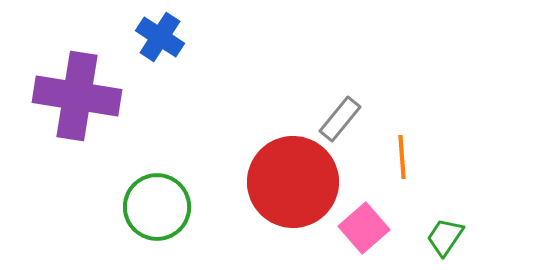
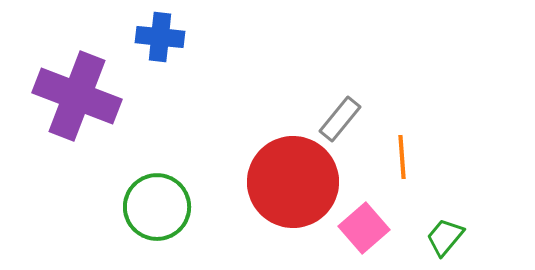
blue cross: rotated 27 degrees counterclockwise
purple cross: rotated 12 degrees clockwise
green trapezoid: rotated 6 degrees clockwise
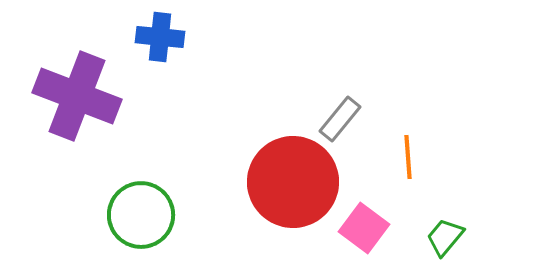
orange line: moved 6 px right
green circle: moved 16 px left, 8 px down
pink square: rotated 12 degrees counterclockwise
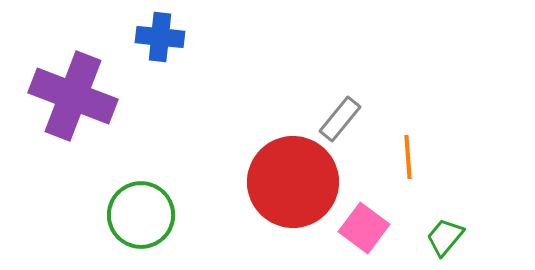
purple cross: moved 4 px left
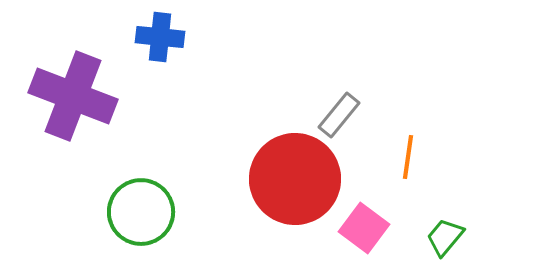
gray rectangle: moved 1 px left, 4 px up
orange line: rotated 12 degrees clockwise
red circle: moved 2 px right, 3 px up
green circle: moved 3 px up
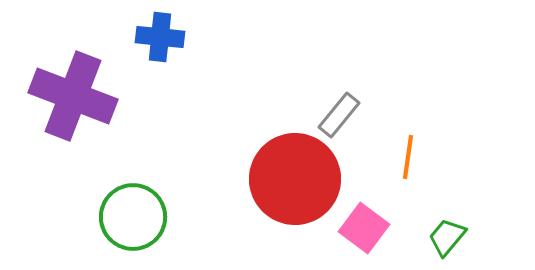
green circle: moved 8 px left, 5 px down
green trapezoid: moved 2 px right
